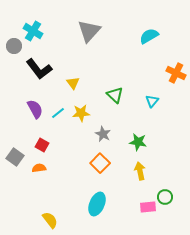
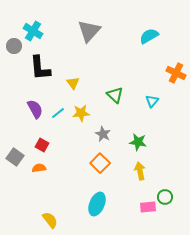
black L-shape: moved 1 px right, 1 px up; rotated 32 degrees clockwise
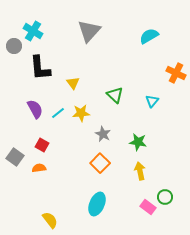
pink rectangle: rotated 42 degrees clockwise
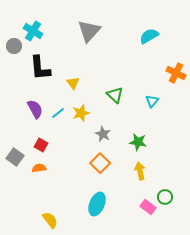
yellow star: rotated 12 degrees counterclockwise
red square: moved 1 px left
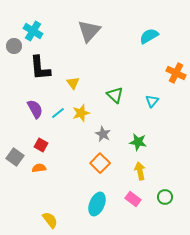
pink rectangle: moved 15 px left, 8 px up
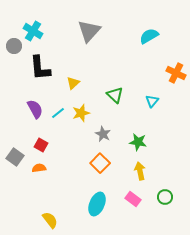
yellow triangle: rotated 24 degrees clockwise
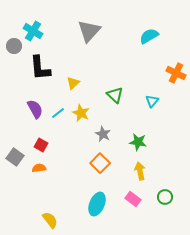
yellow star: rotated 30 degrees counterclockwise
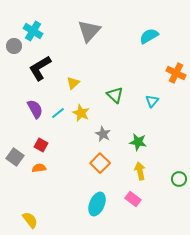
black L-shape: rotated 64 degrees clockwise
green circle: moved 14 px right, 18 px up
yellow semicircle: moved 20 px left
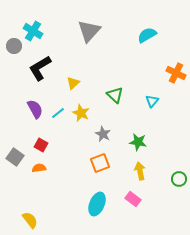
cyan semicircle: moved 2 px left, 1 px up
orange square: rotated 24 degrees clockwise
